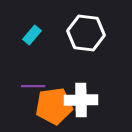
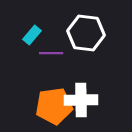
purple line: moved 18 px right, 33 px up
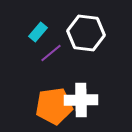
cyan rectangle: moved 6 px right, 3 px up
purple line: rotated 40 degrees counterclockwise
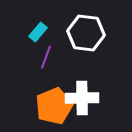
purple line: moved 5 px left, 4 px down; rotated 30 degrees counterclockwise
white cross: moved 1 px right, 2 px up
orange pentagon: rotated 15 degrees counterclockwise
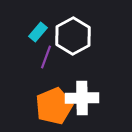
white hexagon: moved 13 px left, 3 px down; rotated 24 degrees clockwise
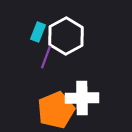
cyan rectangle: rotated 18 degrees counterclockwise
white hexagon: moved 7 px left
orange pentagon: moved 2 px right, 4 px down
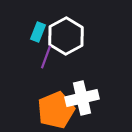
white cross: rotated 12 degrees counterclockwise
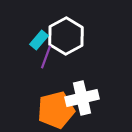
cyan rectangle: moved 1 px right, 8 px down; rotated 18 degrees clockwise
orange pentagon: rotated 9 degrees clockwise
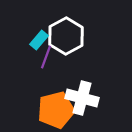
white cross: rotated 28 degrees clockwise
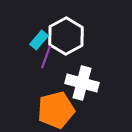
white cross: moved 15 px up
